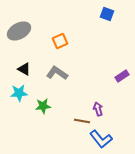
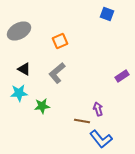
gray L-shape: rotated 75 degrees counterclockwise
green star: moved 1 px left
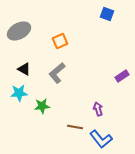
brown line: moved 7 px left, 6 px down
